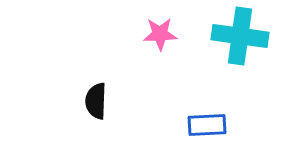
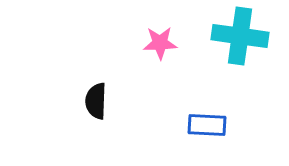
pink star: moved 9 px down
blue rectangle: rotated 6 degrees clockwise
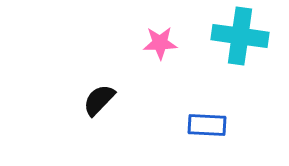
black semicircle: moved 3 px right, 1 px up; rotated 42 degrees clockwise
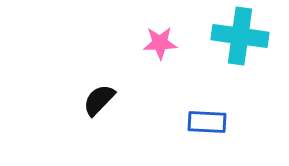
blue rectangle: moved 3 px up
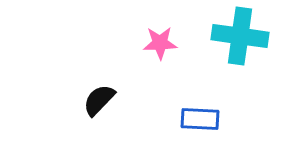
blue rectangle: moved 7 px left, 3 px up
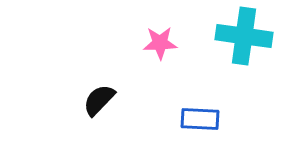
cyan cross: moved 4 px right
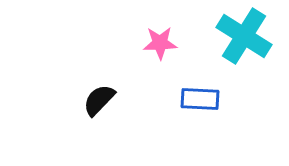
cyan cross: rotated 24 degrees clockwise
blue rectangle: moved 20 px up
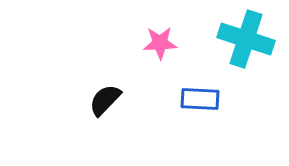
cyan cross: moved 2 px right, 3 px down; rotated 14 degrees counterclockwise
black semicircle: moved 6 px right
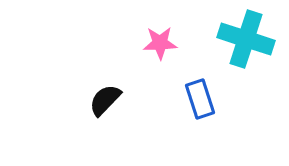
blue rectangle: rotated 69 degrees clockwise
